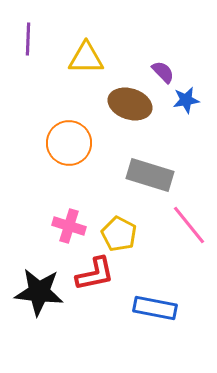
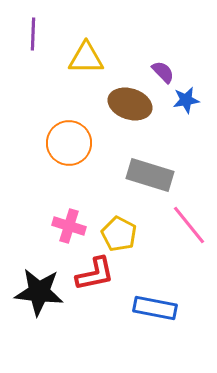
purple line: moved 5 px right, 5 px up
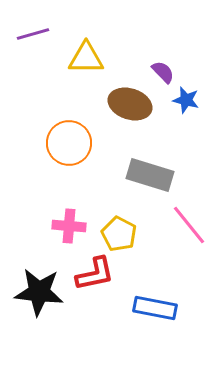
purple line: rotated 72 degrees clockwise
blue star: rotated 24 degrees clockwise
pink cross: rotated 12 degrees counterclockwise
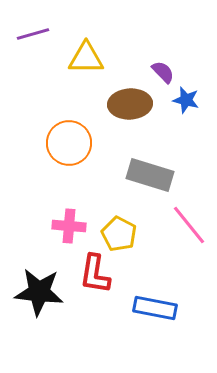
brown ellipse: rotated 21 degrees counterclockwise
red L-shape: rotated 111 degrees clockwise
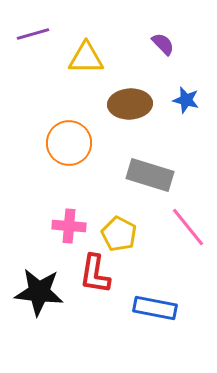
purple semicircle: moved 28 px up
pink line: moved 1 px left, 2 px down
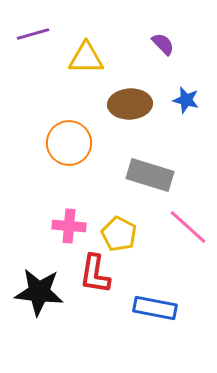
pink line: rotated 9 degrees counterclockwise
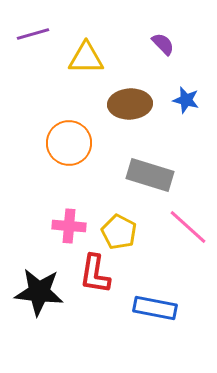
yellow pentagon: moved 2 px up
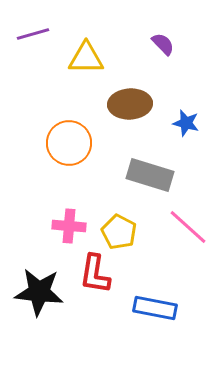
blue star: moved 23 px down
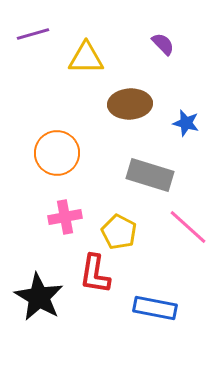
orange circle: moved 12 px left, 10 px down
pink cross: moved 4 px left, 9 px up; rotated 16 degrees counterclockwise
black star: moved 5 px down; rotated 24 degrees clockwise
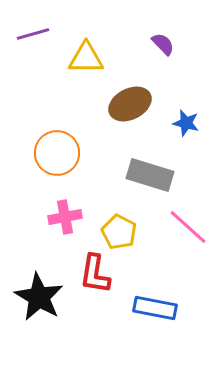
brown ellipse: rotated 24 degrees counterclockwise
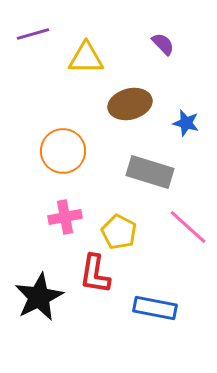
brown ellipse: rotated 12 degrees clockwise
orange circle: moved 6 px right, 2 px up
gray rectangle: moved 3 px up
black star: rotated 15 degrees clockwise
